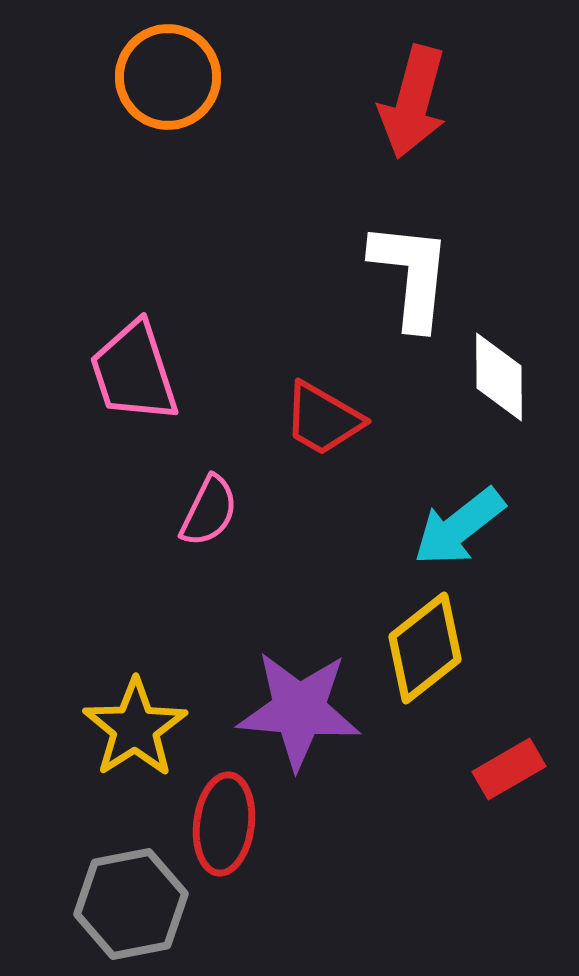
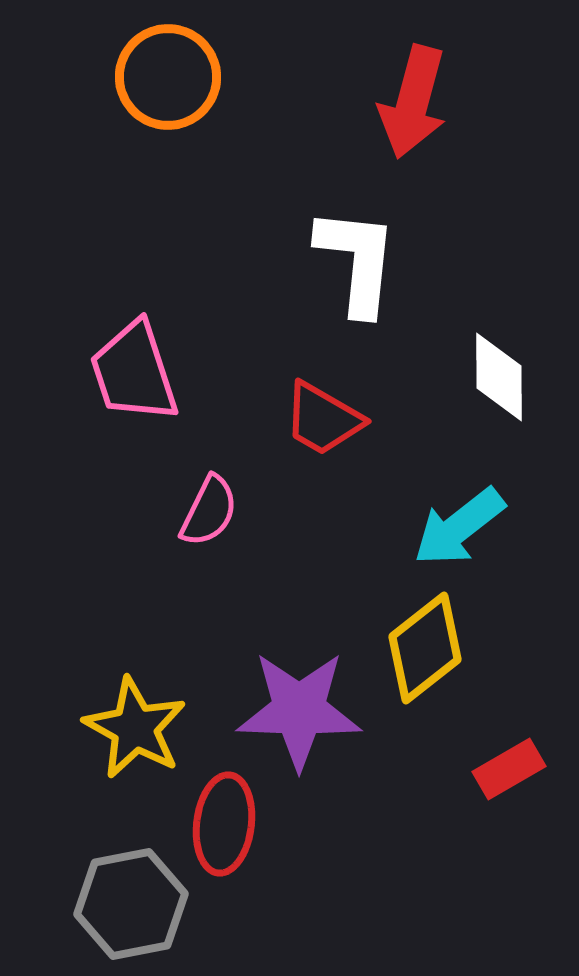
white L-shape: moved 54 px left, 14 px up
purple star: rotated 3 degrees counterclockwise
yellow star: rotated 10 degrees counterclockwise
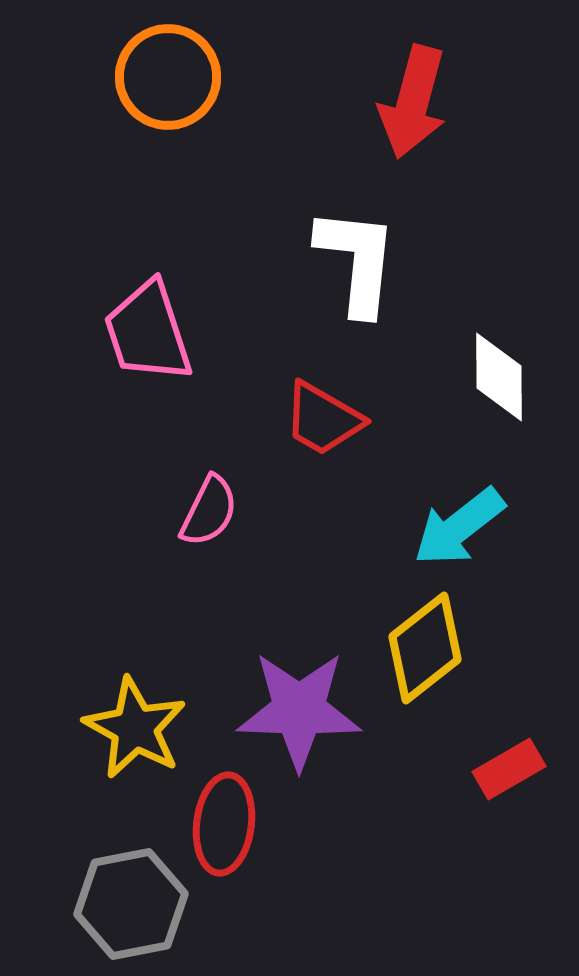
pink trapezoid: moved 14 px right, 40 px up
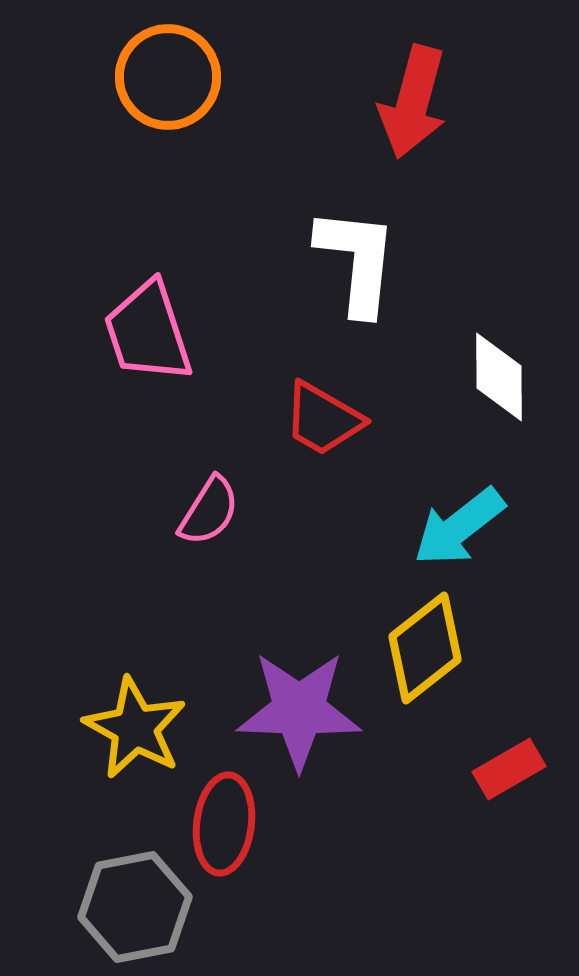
pink semicircle: rotated 6 degrees clockwise
gray hexagon: moved 4 px right, 3 px down
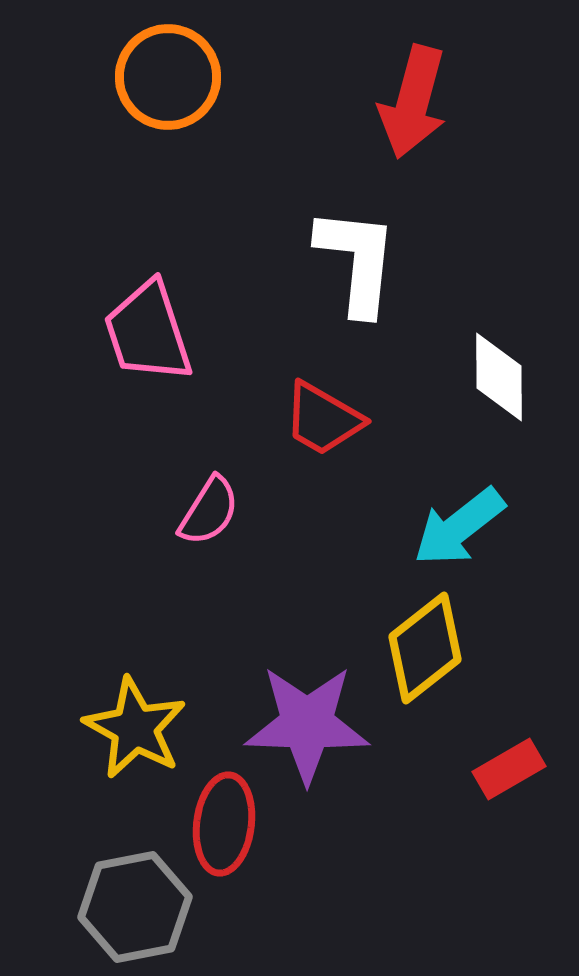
purple star: moved 8 px right, 14 px down
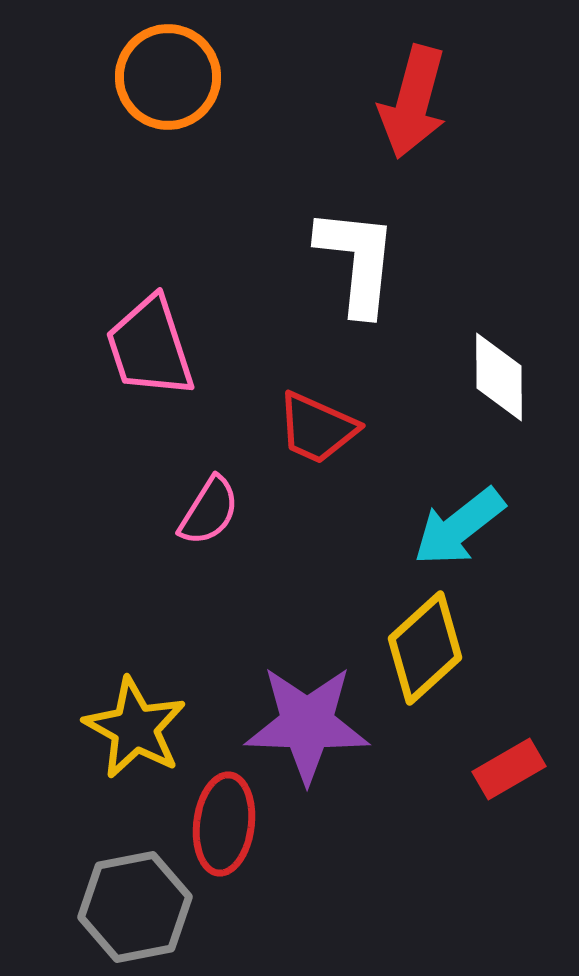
pink trapezoid: moved 2 px right, 15 px down
red trapezoid: moved 6 px left, 9 px down; rotated 6 degrees counterclockwise
yellow diamond: rotated 4 degrees counterclockwise
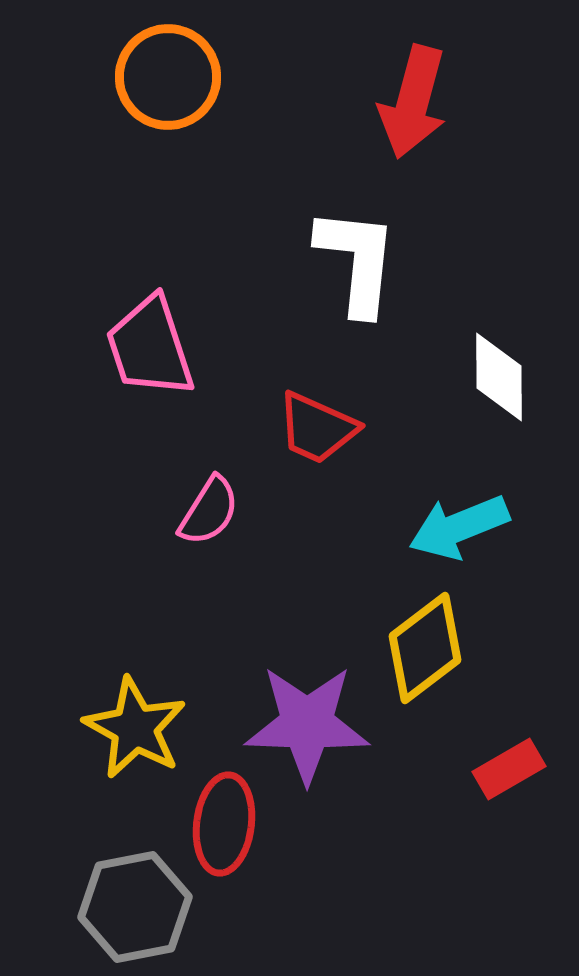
cyan arrow: rotated 16 degrees clockwise
yellow diamond: rotated 5 degrees clockwise
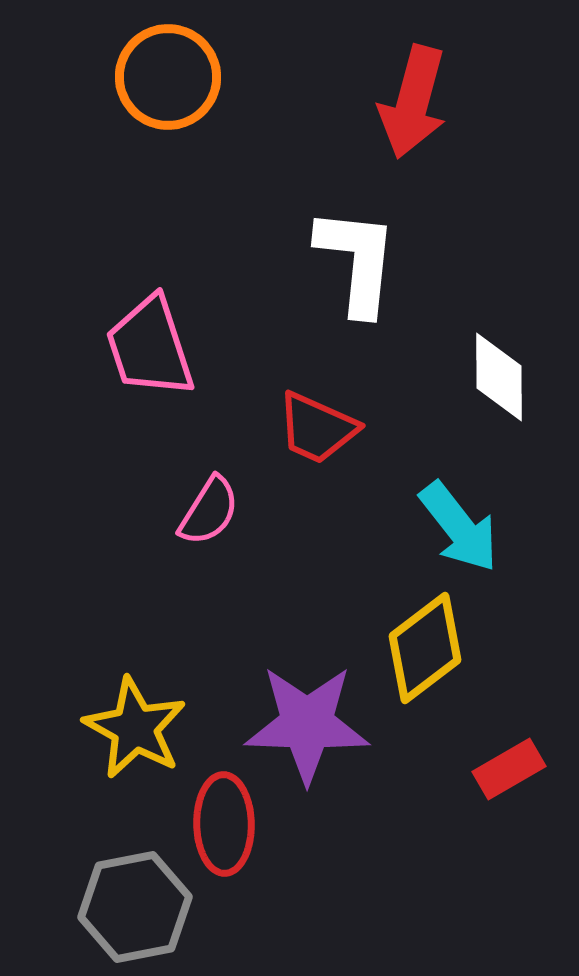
cyan arrow: rotated 106 degrees counterclockwise
red ellipse: rotated 8 degrees counterclockwise
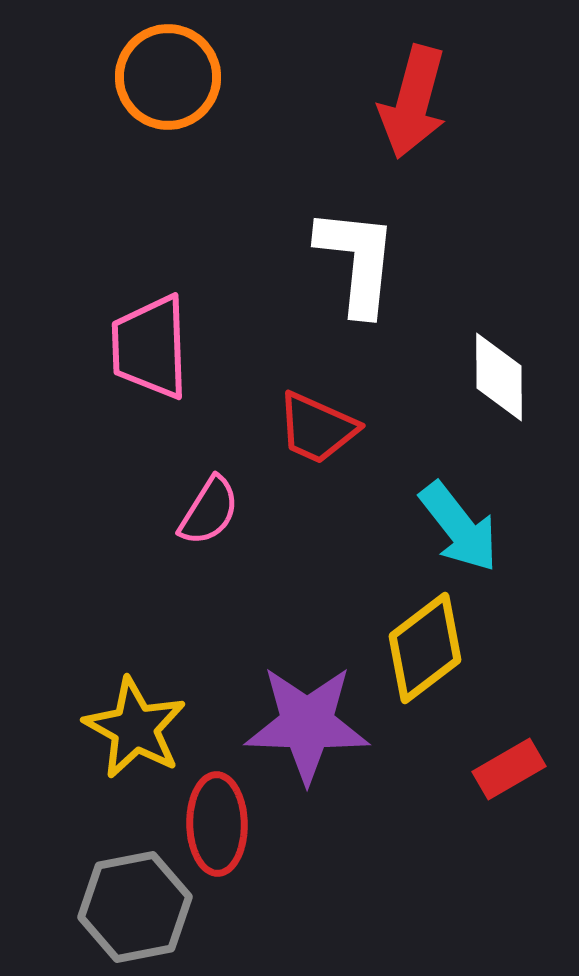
pink trapezoid: rotated 16 degrees clockwise
red ellipse: moved 7 px left
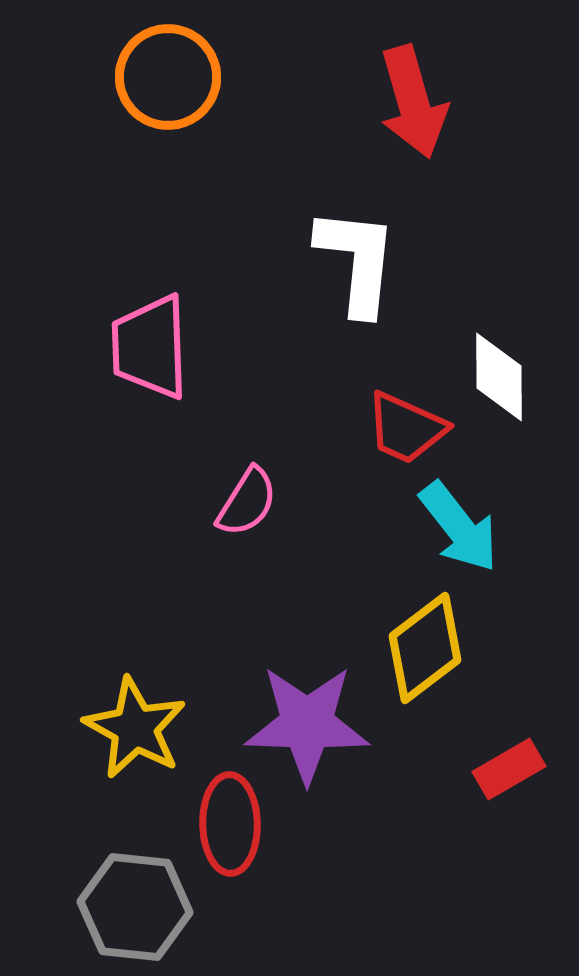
red arrow: rotated 31 degrees counterclockwise
red trapezoid: moved 89 px right
pink semicircle: moved 38 px right, 9 px up
red ellipse: moved 13 px right
gray hexagon: rotated 17 degrees clockwise
